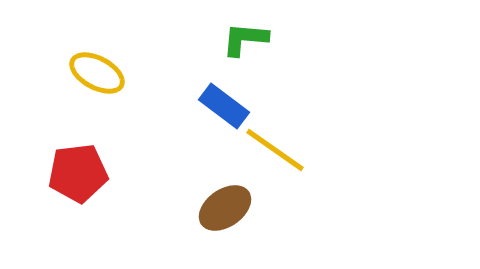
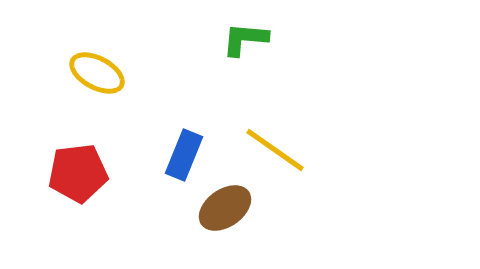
blue rectangle: moved 40 px left, 49 px down; rotated 75 degrees clockwise
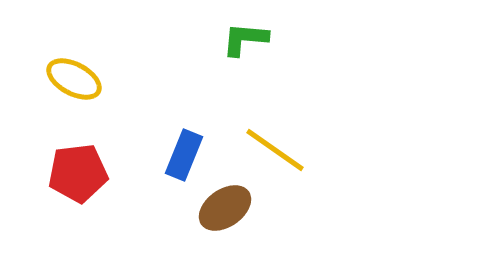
yellow ellipse: moved 23 px left, 6 px down
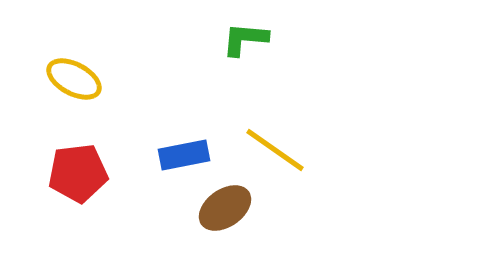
blue rectangle: rotated 57 degrees clockwise
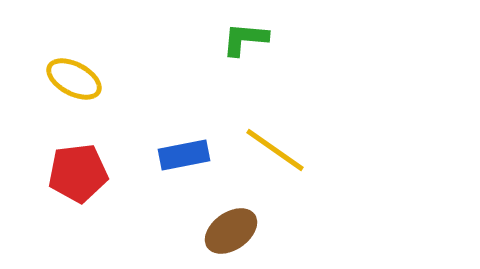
brown ellipse: moved 6 px right, 23 px down
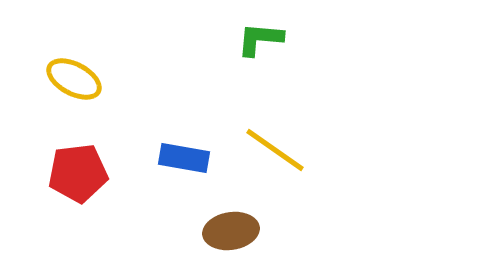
green L-shape: moved 15 px right
blue rectangle: moved 3 px down; rotated 21 degrees clockwise
brown ellipse: rotated 26 degrees clockwise
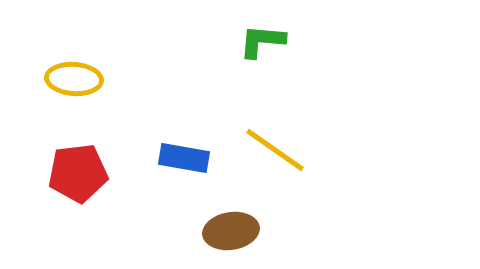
green L-shape: moved 2 px right, 2 px down
yellow ellipse: rotated 24 degrees counterclockwise
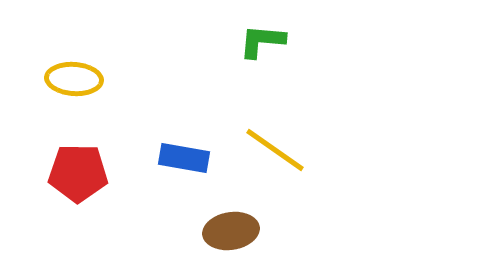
red pentagon: rotated 8 degrees clockwise
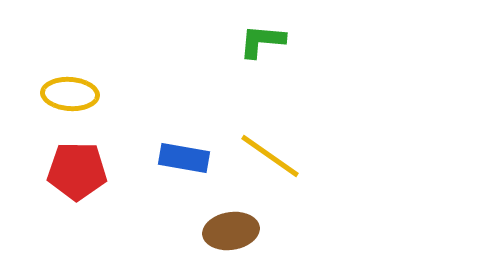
yellow ellipse: moved 4 px left, 15 px down
yellow line: moved 5 px left, 6 px down
red pentagon: moved 1 px left, 2 px up
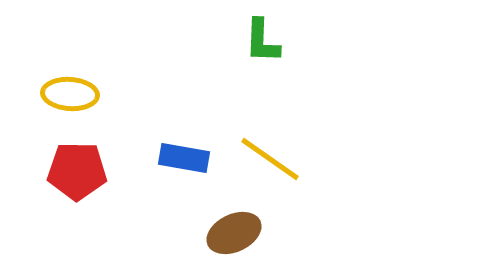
green L-shape: rotated 93 degrees counterclockwise
yellow line: moved 3 px down
brown ellipse: moved 3 px right, 2 px down; rotated 16 degrees counterclockwise
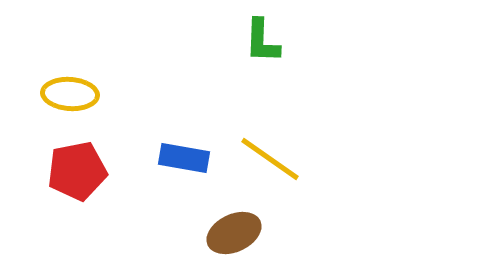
red pentagon: rotated 12 degrees counterclockwise
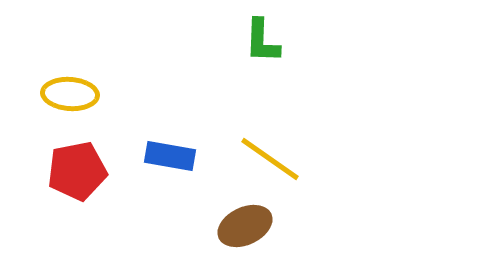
blue rectangle: moved 14 px left, 2 px up
brown ellipse: moved 11 px right, 7 px up
